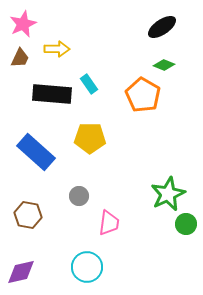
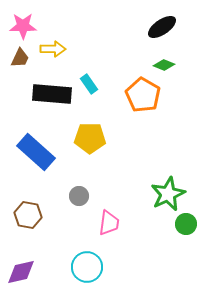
pink star: moved 2 px down; rotated 24 degrees clockwise
yellow arrow: moved 4 px left
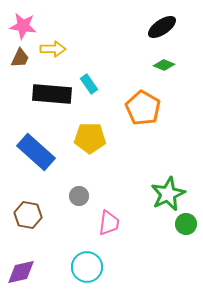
pink star: rotated 8 degrees clockwise
orange pentagon: moved 13 px down
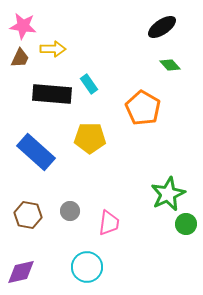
green diamond: moved 6 px right; rotated 25 degrees clockwise
gray circle: moved 9 px left, 15 px down
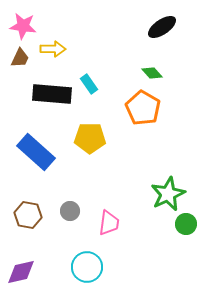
green diamond: moved 18 px left, 8 px down
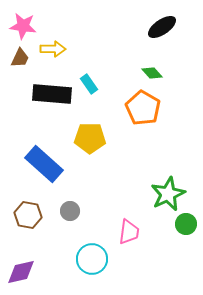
blue rectangle: moved 8 px right, 12 px down
pink trapezoid: moved 20 px right, 9 px down
cyan circle: moved 5 px right, 8 px up
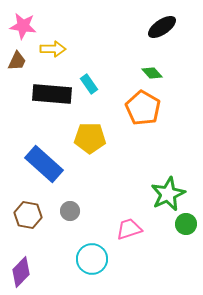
brown trapezoid: moved 3 px left, 3 px down
pink trapezoid: moved 3 px up; rotated 116 degrees counterclockwise
purple diamond: rotated 32 degrees counterclockwise
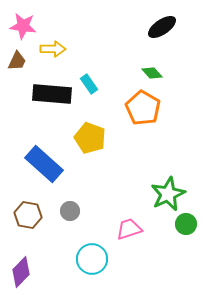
yellow pentagon: rotated 20 degrees clockwise
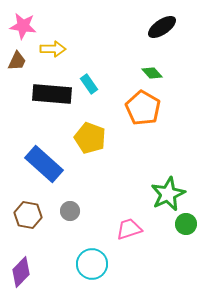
cyan circle: moved 5 px down
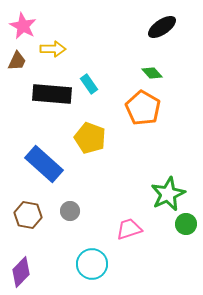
pink star: rotated 20 degrees clockwise
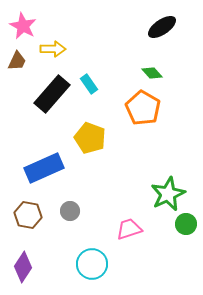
black rectangle: rotated 54 degrees counterclockwise
blue rectangle: moved 4 px down; rotated 66 degrees counterclockwise
purple diamond: moved 2 px right, 5 px up; rotated 12 degrees counterclockwise
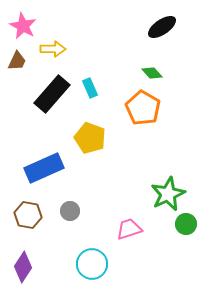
cyan rectangle: moved 1 px right, 4 px down; rotated 12 degrees clockwise
